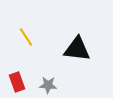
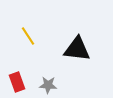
yellow line: moved 2 px right, 1 px up
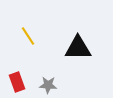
black triangle: moved 1 px right, 1 px up; rotated 8 degrees counterclockwise
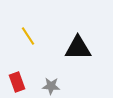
gray star: moved 3 px right, 1 px down
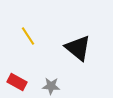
black triangle: rotated 40 degrees clockwise
red rectangle: rotated 42 degrees counterclockwise
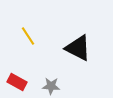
black triangle: rotated 12 degrees counterclockwise
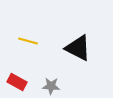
yellow line: moved 5 px down; rotated 42 degrees counterclockwise
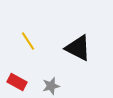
yellow line: rotated 42 degrees clockwise
gray star: rotated 18 degrees counterclockwise
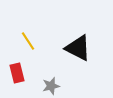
red rectangle: moved 9 px up; rotated 48 degrees clockwise
